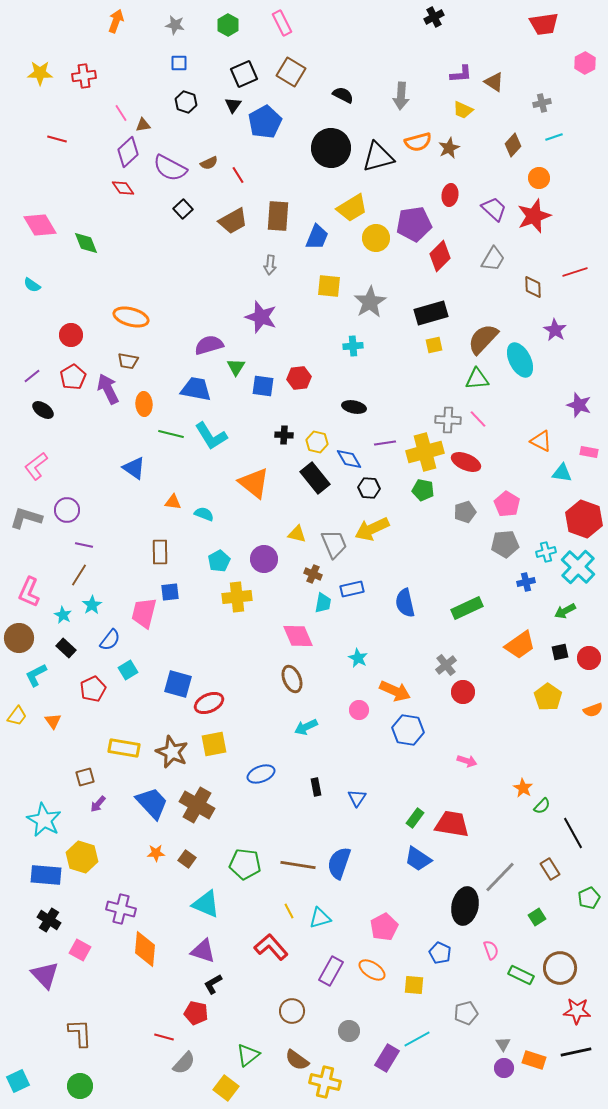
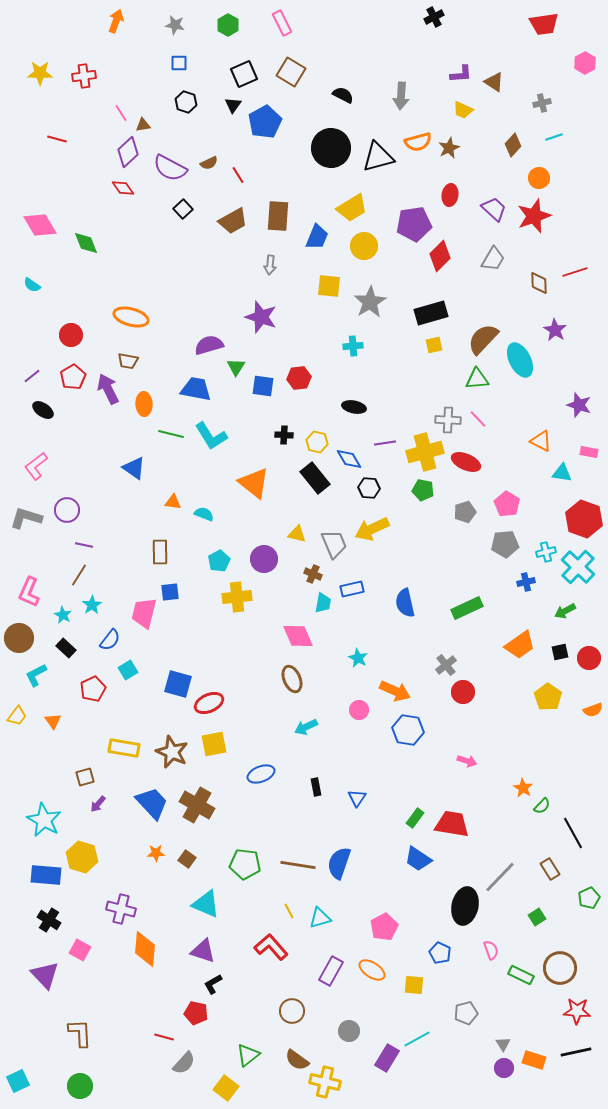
yellow circle at (376, 238): moved 12 px left, 8 px down
brown diamond at (533, 287): moved 6 px right, 4 px up
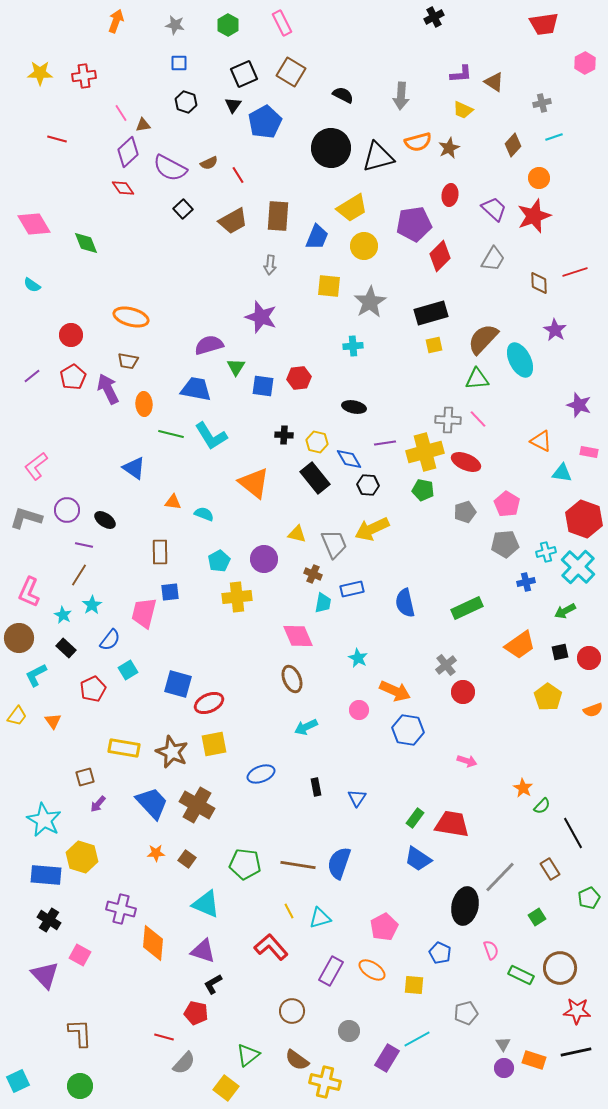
pink diamond at (40, 225): moved 6 px left, 1 px up
black ellipse at (43, 410): moved 62 px right, 110 px down
black hexagon at (369, 488): moved 1 px left, 3 px up
orange diamond at (145, 949): moved 8 px right, 6 px up
pink square at (80, 950): moved 5 px down
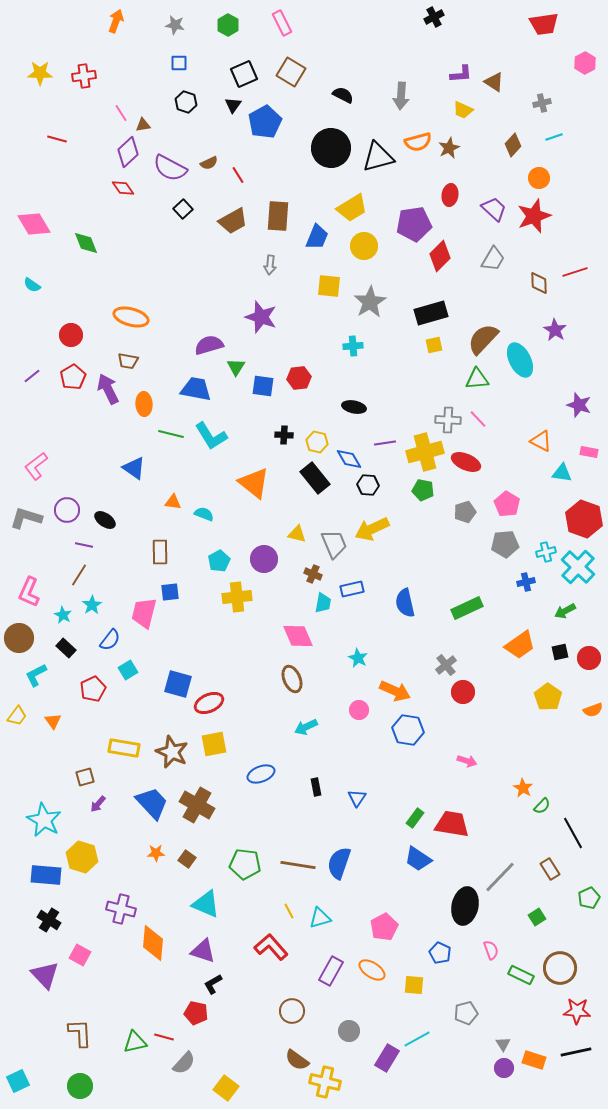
green triangle at (248, 1055): moved 113 px left, 13 px up; rotated 25 degrees clockwise
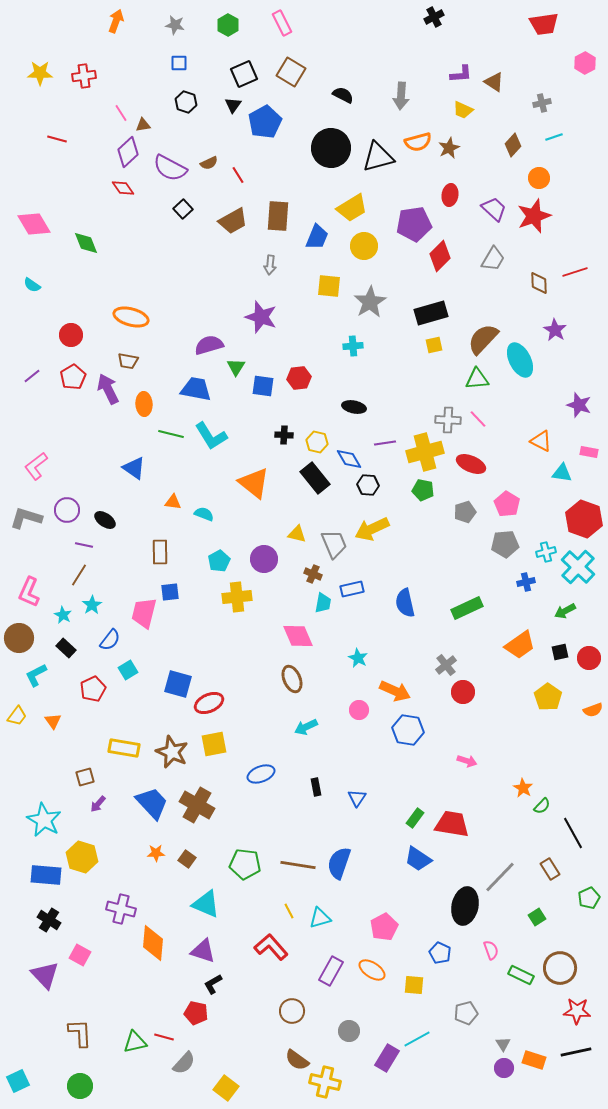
red ellipse at (466, 462): moved 5 px right, 2 px down
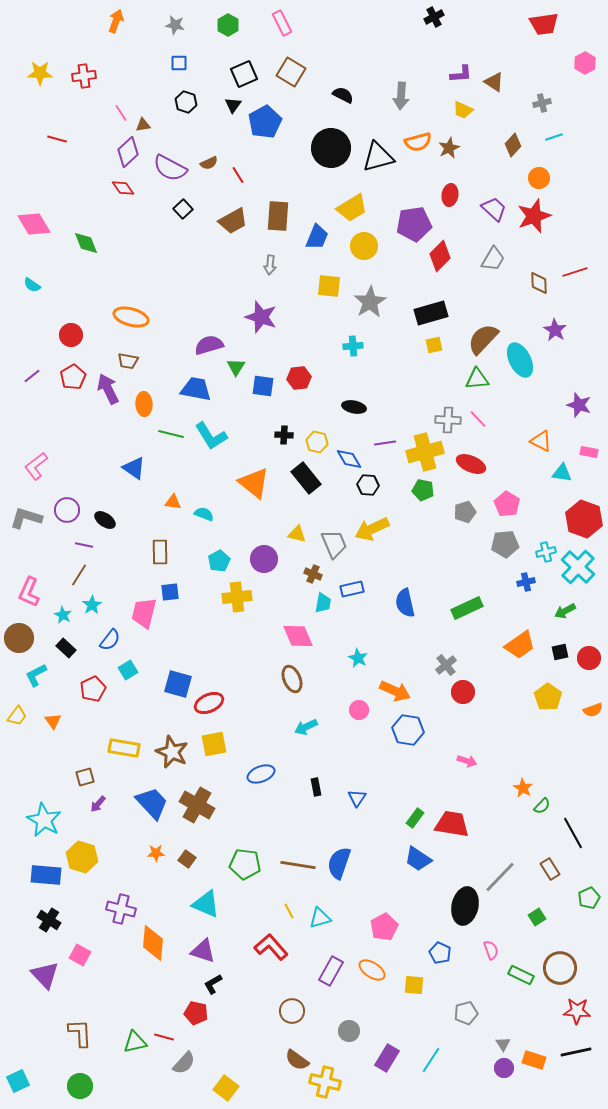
black rectangle at (315, 478): moved 9 px left
cyan line at (417, 1039): moved 14 px right, 21 px down; rotated 28 degrees counterclockwise
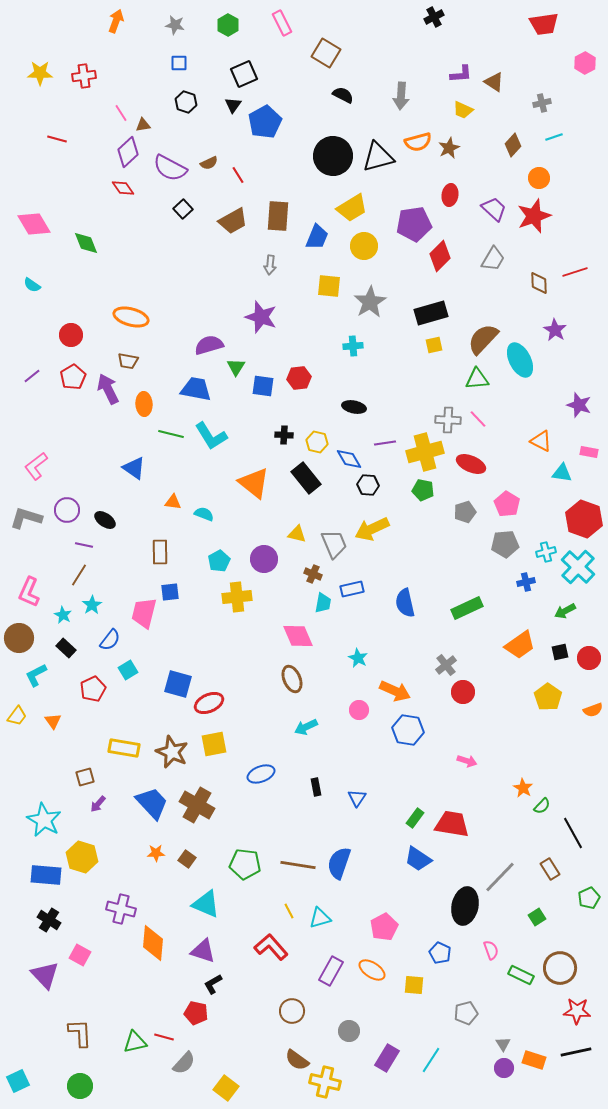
brown square at (291, 72): moved 35 px right, 19 px up
black circle at (331, 148): moved 2 px right, 8 px down
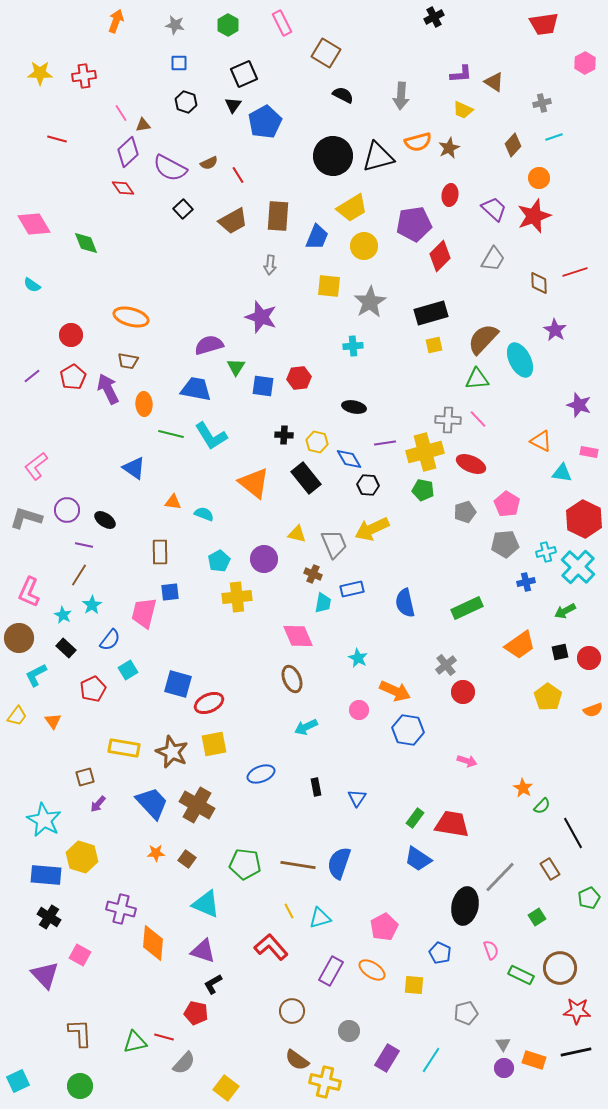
red hexagon at (584, 519): rotated 6 degrees clockwise
black cross at (49, 920): moved 3 px up
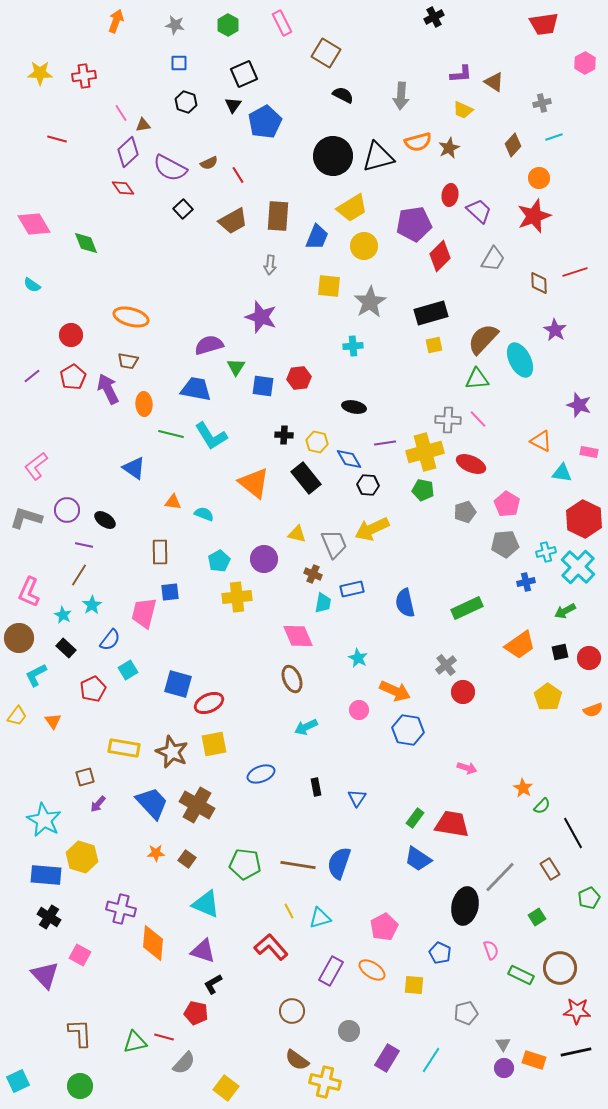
purple trapezoid at (494, 209): moved 15 px left, 2 px down
pink arrow at (467, 761): moved 7 px down
